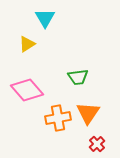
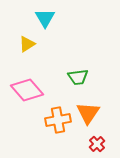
orange cross: moved 2 px down
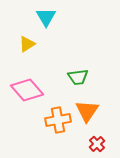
cyan triangle: moved 1 px right, 1 px up
orange triangle: moved 1 px left, 2 px up
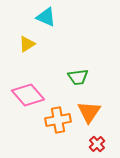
cyan triangle: rotated 35 degrees counterclockwise
pink diamond: moved 1 px right, 5 px down
orange triangle: moved 2 px right, 1 px down
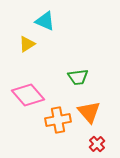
cyan triangle: moved 1 px left, 4 px down
orange triangle: rotated 15 degrees counterclockwise
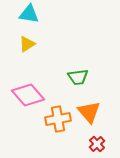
cyan triangle: moved 16 px left, 7 px up; rotated 15 degrees counterclockwise
orange cross: moved 1 px up
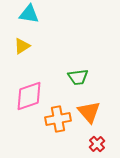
yellow triangle: moved 5 px left, 2 px down
pink diamond: moved 1 px right, 1 px down; rotated 68 degrees counterclockwise
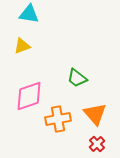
yellow triangle: rotated 12 degrees clockwise
green trapezoid: moved 1 px left, 1 px down; rotated 45 degrees clockwise
orange triangle: moved 6 px right, 2 px down
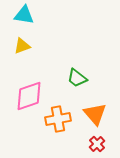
cyan triangle: moved 5 px left, 1 px down
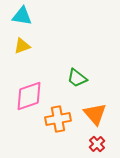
cyan triangle: moved 2 px left, 1 px down
